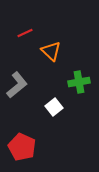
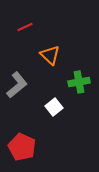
red line: moved 6 px up
orange triangle: moved 1 px left, 4 px down
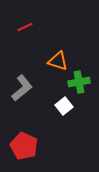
orange triangle: moved 8 px right, 6 px down; rotated 25 degrees counterclockwise
gray L-shape: moved 5 px right, 3 px down
white square: moved 10 px right, 1 px up
red pentagon: moved 2 px right, 1 px up
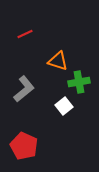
red line: moved 7 px down
gray L-shape: moved 2 px right, 1 px down
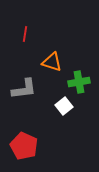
red line: rotated 56 degrees counterclockwise
orange triangle: moved 6 px left, 1 px down
gray L-shape: rotated 32 degrees clockwise
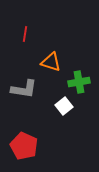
orange triangle: moved 1 px left
gray L-shape: rotated 16 degrees clockwise
